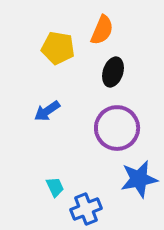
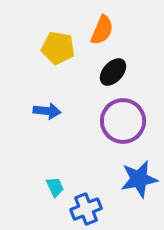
black ellipse: rotated 24 degrees clockwise
blue arrow: rotated 140 degrees counterclockwise
purple circle: moved 6 px right, 7 px up
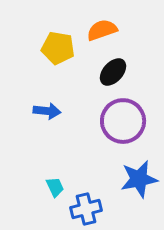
orange semicircle: rotated 132 degrees counterclockwise
blue cross: rotated 8 degrees clockwise
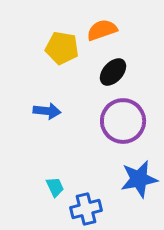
yellow pentagon: moved 4 px right
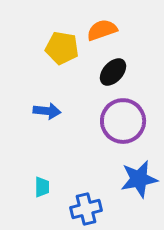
cyan trapezoid: moved 13 px left; rotated 25 degrees clockwise
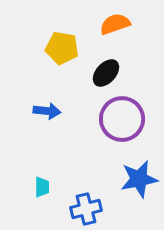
orange semicircle: moved 13 px right, 6 px up
black ellipse: moved 7 px left, 1 px down
purple circle: moved 1 px left, 2 px up
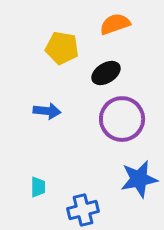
black ellipse: rotated 16 degrees clockwise
cyan trapezoid: moved 4 px left
blue cross: moved 3 px left, 1 px down
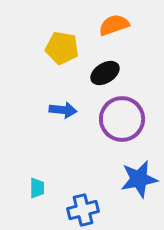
orange semicircle: moved 1 px left, 1 px down
black ellipse: moved 1 px left
blue arrow: moved 16 px right, 1 px up
cyan trapezoid: moved 1 px left, 1 px down
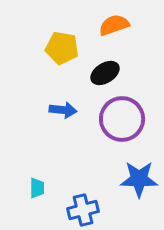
blue star: rotated 12 degrees clockwise
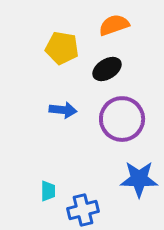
black ellipse: moved 2 px right, 4 px up
cyan trapezoid: moved 11 px right, 3 px down
